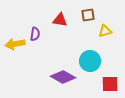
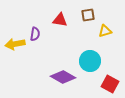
red square: rotated 30 degrees clockwise
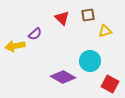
red triangle: moved 2 px right, 2 px up; rotated 35 degrees clockwise
purple semicircle: rotated 40 degrees clockwise
yellow arrow: moved 2 px down
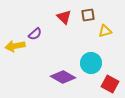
red triangle: moved 2 px right, 1 px up
cyan circle: moved 1 px right, 2 px down
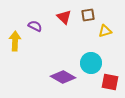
purple semicircle: moved 8 px up; rotated 112 degrees counterclockwise
yellow arrow: moved 5 px up; rotated 102 degrees clockwise
red square: moved 2 px up; rotated 18 degrees counterclockwise
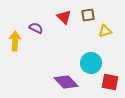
purple semicircle: moved 1 px right, 2 px down
purple diamond: moved 3 px right, 5 px down; rotated 15 degrees clockwise
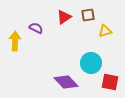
red triangle: rotated 42 degrees clockwise
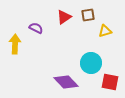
yellow arrow: moved 3 px down
